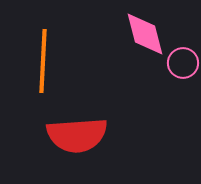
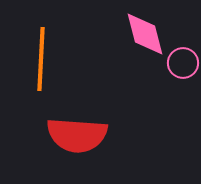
orange line: moved 2 px left, 2 px up
red semicircle: rotated 8 degrees clockwise
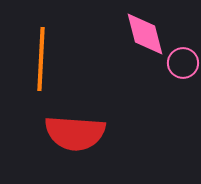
red semicircle: moved 2 px left, 2 px up
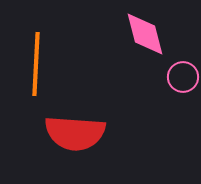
orange line: moved 5 px left, 5 px down
pink circle: moved 14 px down
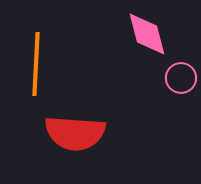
pink diamond: moved 2 px right
pink circle: moved 2 px left, 1 px down
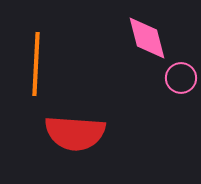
pink diamond: moved 4 px down
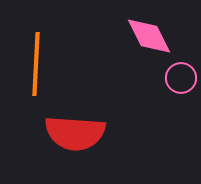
pink diamond: moved 2 px right, 2 px up; rotated 12 degrees counterclockwise
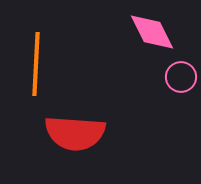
pink diamond: moved 3 px right, 4 px up
pink circle: moved 1 px up
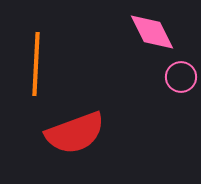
red semicircle: rotated 24 degrees counterclockwise
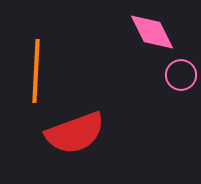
orange line: moved 7 px down
pink circle: moved 2 px up
